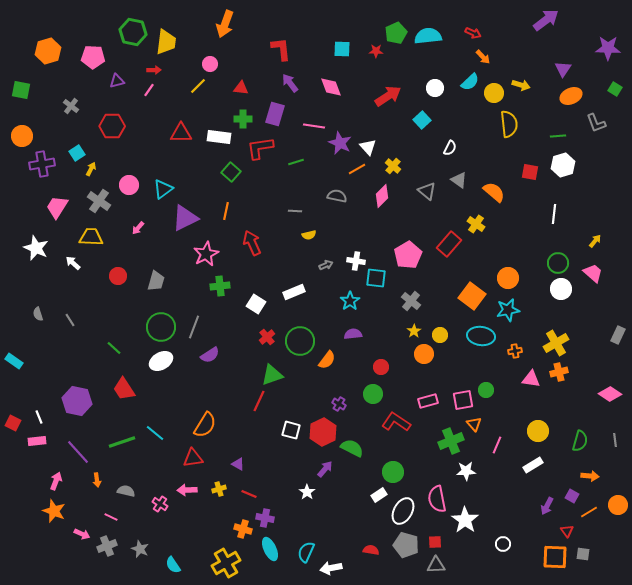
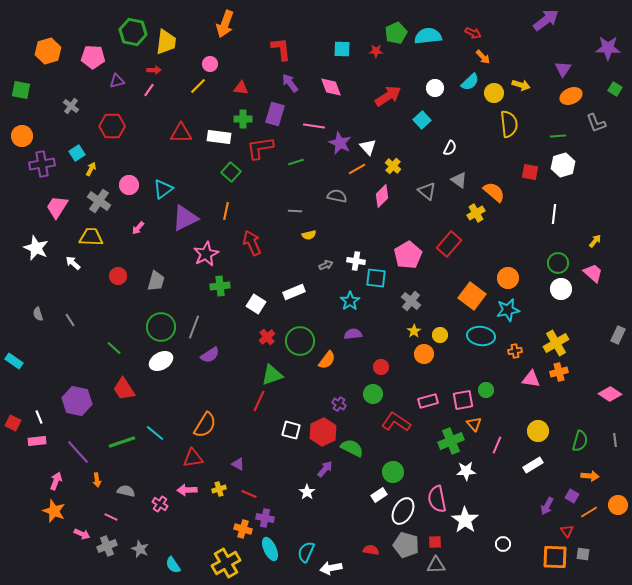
yellow cross at (476, 224): moved 11 px up; rotated 24 degrees clockwise
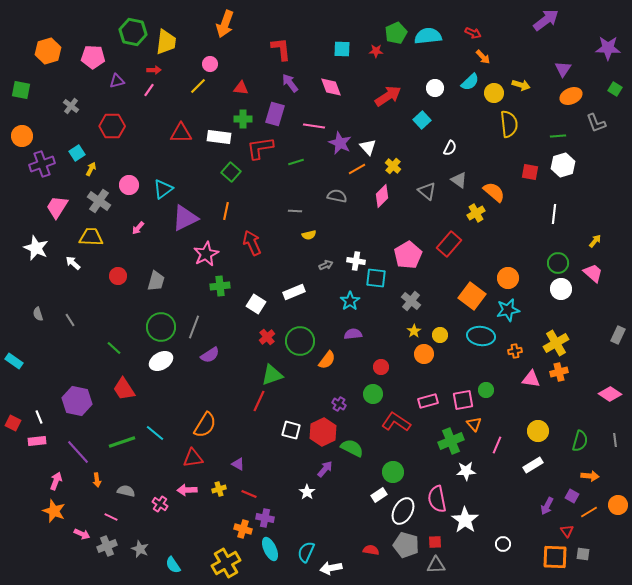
purple cross at (42, 164): rotated 10 degrees counterclockwise
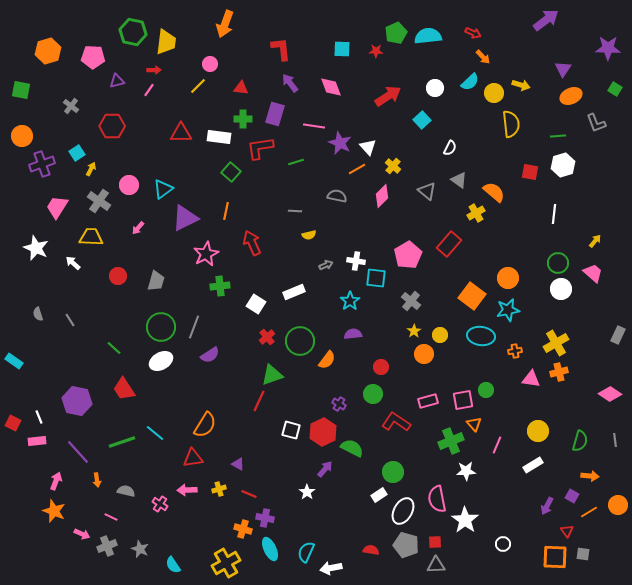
yellow semicircle at (509, 124): moved 2 px right
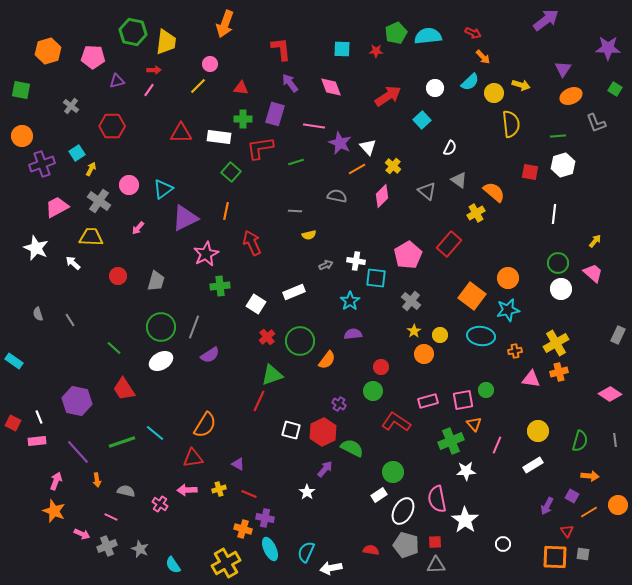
pink trapezoid at (57, 207): rotated 30 degrees clockwise
green circle at (373, 394): moved 3 px up
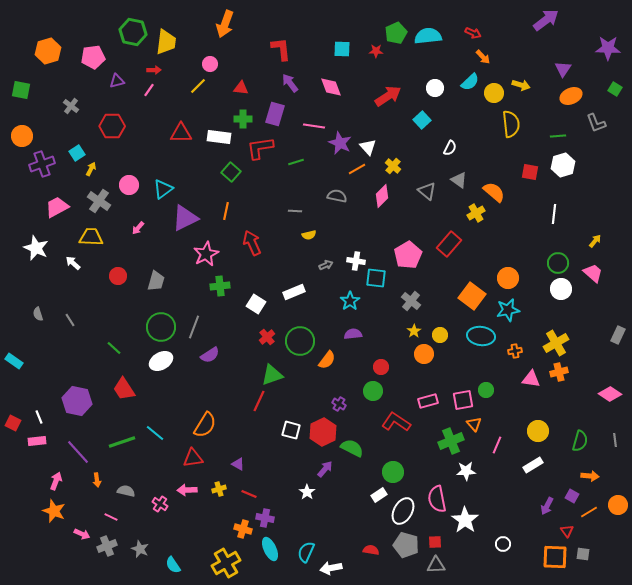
pink pentagon at (93, 57): rotated 10 degrees counterclockwise
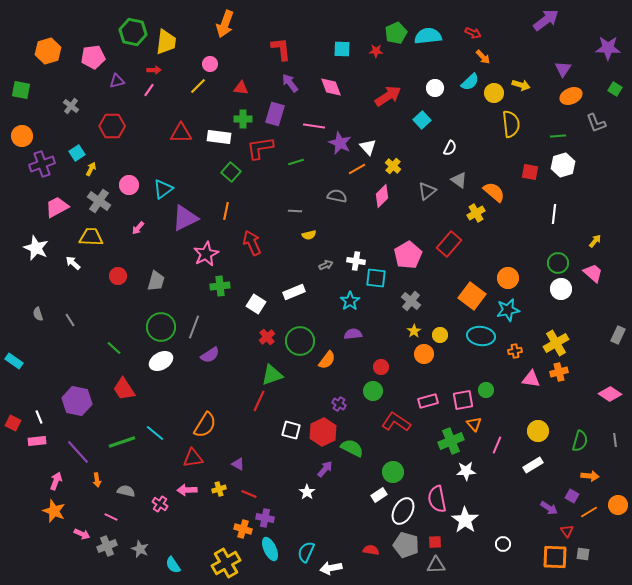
gray triangle at (427, 191): rotated 42 degrees clockwise
purple arrow at (547, 506): moved 2 px right, 2 px down; rotated 84 degrees counterclockwise
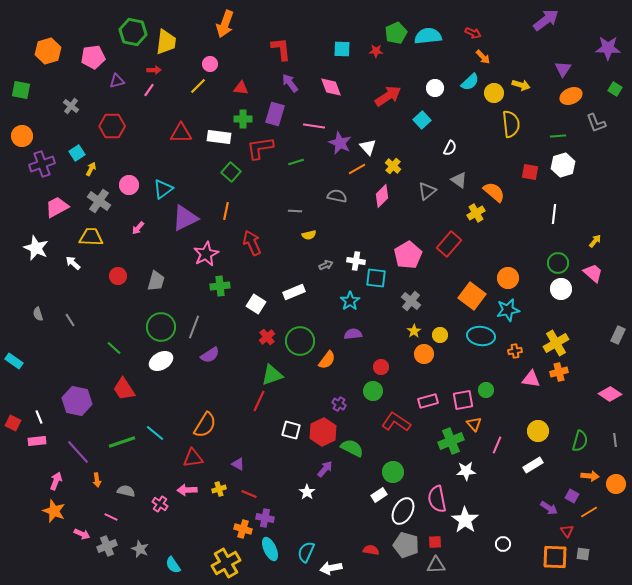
orange circle at (618, 505): moved 2 px left, 21 px up
